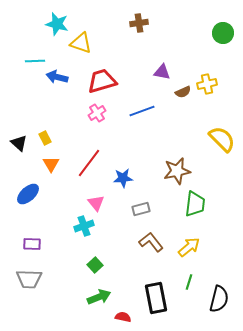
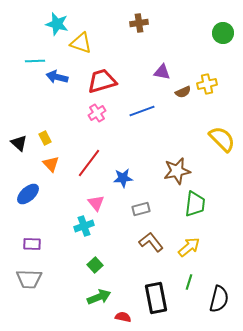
orange triangle: rotated 12 degrees counterclockwise
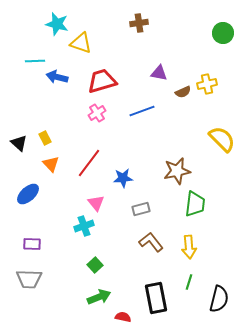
purple triangle: moved 3 px left, 1 px down
yellow arrow: rotated 125 degrees clockwise
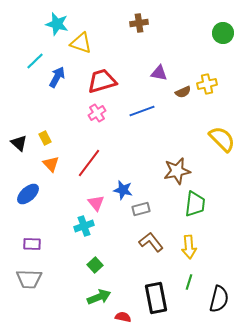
cyan line: rotated 42 degrees counterclockwise
blue arrow: rotated 105 degrees clockwise
blue star: moved 12 px down; rotated 18 degrees clockwise
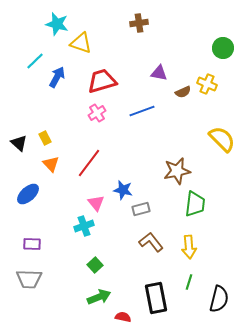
green circle: moved 15 px down
yellow cross: rotated 36 degrees clockwise
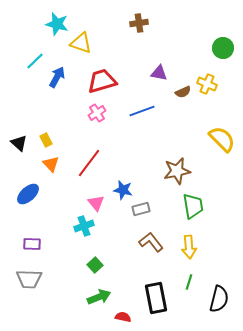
yellow rectangle: moved 1 px right, 2 px down
green trapezoid: moved 2 px left, 2 px down; rotated 16 degrees counterclockwise
